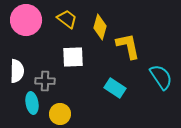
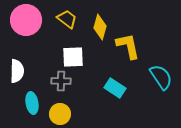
gray cross: moved 16 px right
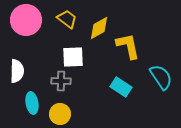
yellow diamond: moved 1 px left, 1 px down; rotated 45 degrees clockwise
cyan rectangle: moved 6 px right, 1 px up
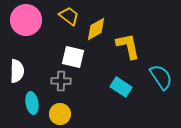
yellow trapezoid: moved 2 px right, 3 px up
yellow diamond: moved 3 px left, 1 px down
white square: rotated 15 degrees clockwise
